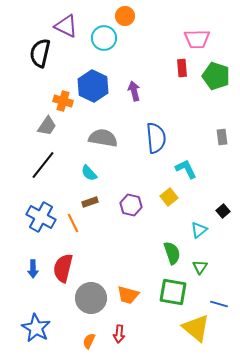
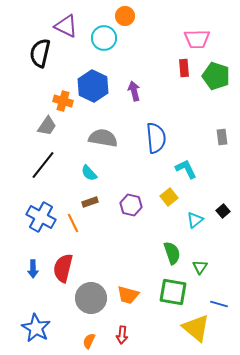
red rectangle: moved 2 px right
cyan triangle: moved 4 px left, 10 px up
red arrow: moved 3 px right, 1 px down
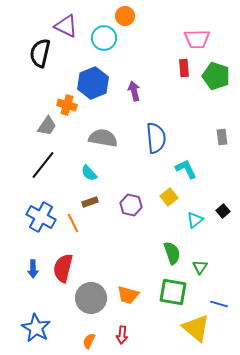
blue hexagon: moved 3 px up; rotated 12 degrees clockwise
orange cross: moved 4 px right, 4 px down
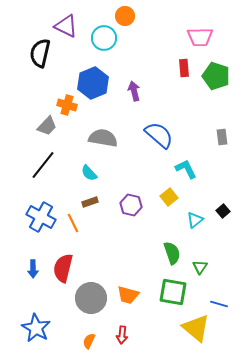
pink trapezoid: moved 3 px right, 2 px up
gray trapezoid: rotated 10 degrees clockwise
blue semicircle: moved 3 px right, 3 px up; rotated 44 degrees counterclockwise
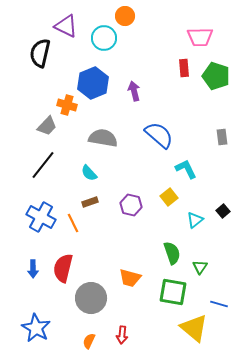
orange trapezoid: moved 2 px right, 17 px up
yellow triangle: moved 2 px left
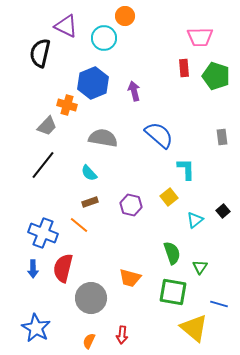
cyan L-shape: rotated 25 degrees clockwise
blue cross: moved 2 px right, 16 px down; rotated 8 degrees counterclockwise
orange line: moved 6 px right, 2 px down; rotated 24 degrees counterclockwise
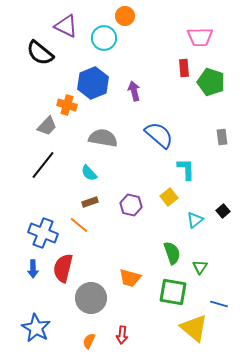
black semicircle: rotated 64 degrees counterclockwise
green pentagon: moved 5 px left, 6 px down
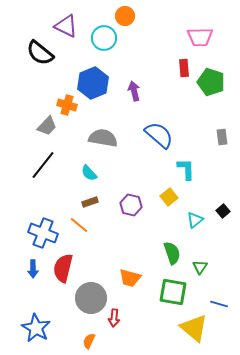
red arrow: moved 8 px left, 17 px up
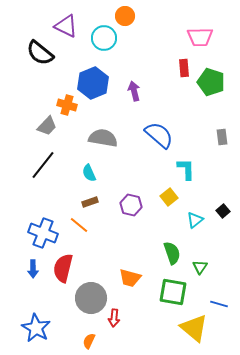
cyan semicircle: rotated 18 degrees clockwise
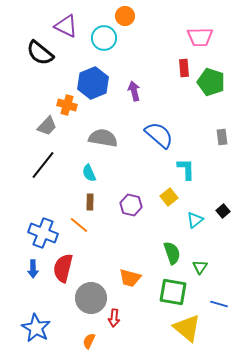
brown rectangle: rotated 70 degrees counterclockwise
yellow triangle: moved 7 px left
